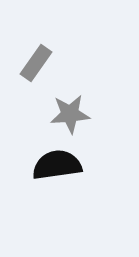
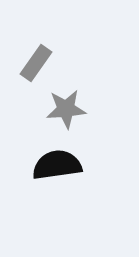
gray star: moved 4 px left, 5 px up
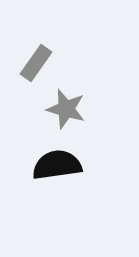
gray star: rotated 21 degrees clockwise
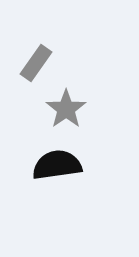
gray star: rotated 21 degrees clockwise
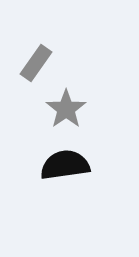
black semicircle: moved 8 px right
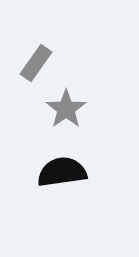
black semicircle: moved 3 px left, 7 px down
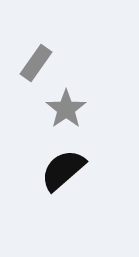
black semicircle: moved 1 px right, 2 px up; rotated 33 degrees counterclockwise
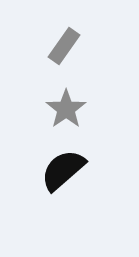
gray rectangle: moved 28 px right, 17 px up
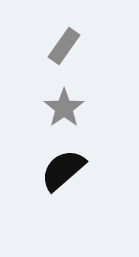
gray star: moved 2 px left, 1 px up
